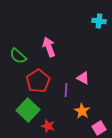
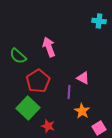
purple line: moved 3 px right, 2 px down
green square: moved 2 px up
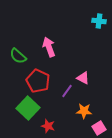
red pentagon: rotated 15 degrees counterclockwise
purple line: moved 2 px left, 1 px up; rotated 32 degrees clockwise
orange star: moved 2 px right; rotated 28 degrees counterclockwise
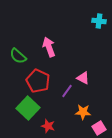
orange star: moved 1 px left, 1 px down
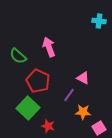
purple line: moved 2 px right, 4 px down
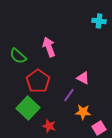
red pentagon: rotated 10 degrees clockwise
red star: moved 1 px right
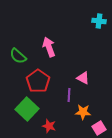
purple line: rotated 32 degrees counterclockwise
green square: moved 1 px left, 1 px down
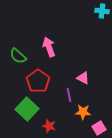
cyan cross: moved 3 px right, 10 px up
purple line: rotated 16 degrees counterclockwise
